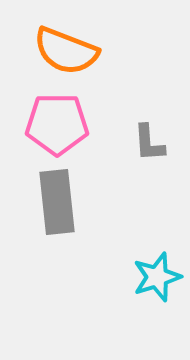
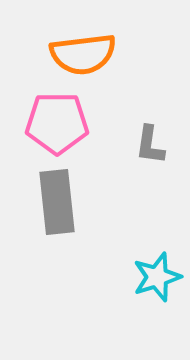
orange semicircle: moved 17 px right, 3 px down; rotated 28 degrees counterclockwise
pink pentagon: moved 1 px up
gray L-shape: moved 1 px right, 2 px down; rotated 12 degrees clockwise
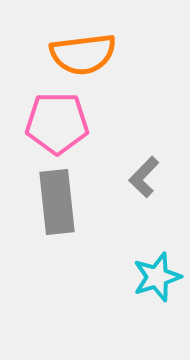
gray L-shape: moved 6 px left, 32 px down; rotated 36 degrees clockwise
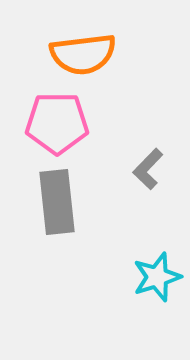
gray L-shape: moved 4 px right, 8 px up
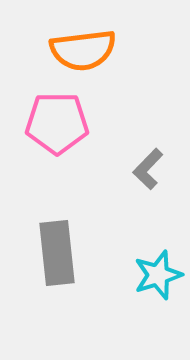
orange semicircle: moved 4 px up
gray rectangle: moved 51 px down
cyan star: moved 1 px right, 2 px up
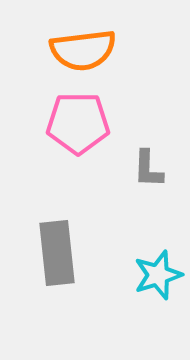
pink pentagon: moved 21 px right
gray L-shape: rotated 42 degrees counterclockwise
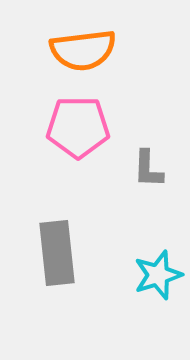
pink pentagon: moved 4 px down
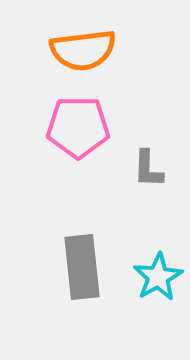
gray rectangle: moved 25 px right, 14 px down
cyan star: moved 2 px down; rotated 12 degrees counterclockwise
